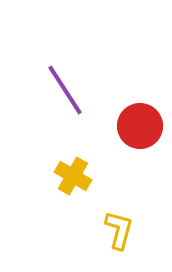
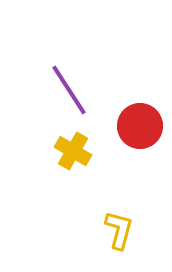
purple line: moved 4 px right
yellow cross: moved 25 px up
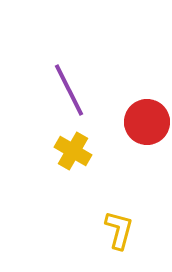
purple line: rotated 6 degrees clockwise
red circle: moved 7 px right, 4 px up
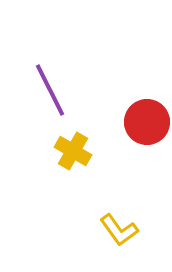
purple line: moved 19 px left
yellow L-shape: rotated 129 degrees clockwise
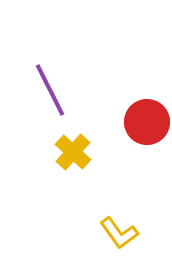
yellow cross: moved 1 px down; rotated 12 degrees clockwise
yellow L-shape: moved 3 px down
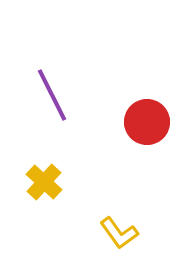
purple line: moved 2 px right, 5 px down
yellow cross: moved 29 px left, 30 px down
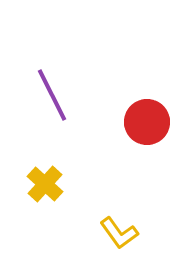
yellow cross: moved 1 px right, 2 px down
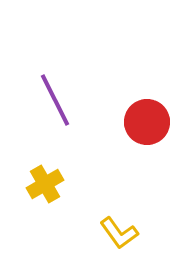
purple line: moved 3 px right, 5 px down
yellow cross: rotated 18 degrees clockwise
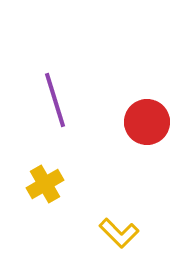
purple line: rotated 10 degrees clockwise
yellow L-shape: rotated 9 degrees counterclockwise
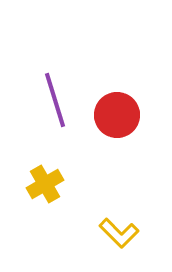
red circle: moved 30 px left, 7 px up
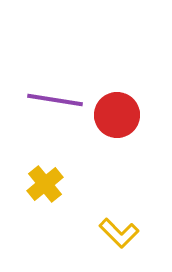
purple line: rotated 64 degrees counterclockwise
yellow cross: rotated 9 degrees counterclockwise
